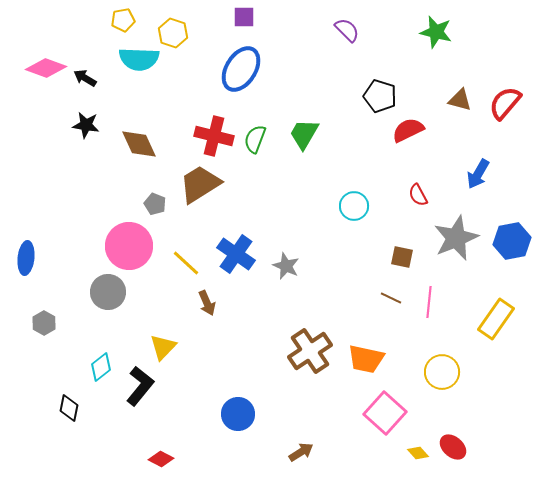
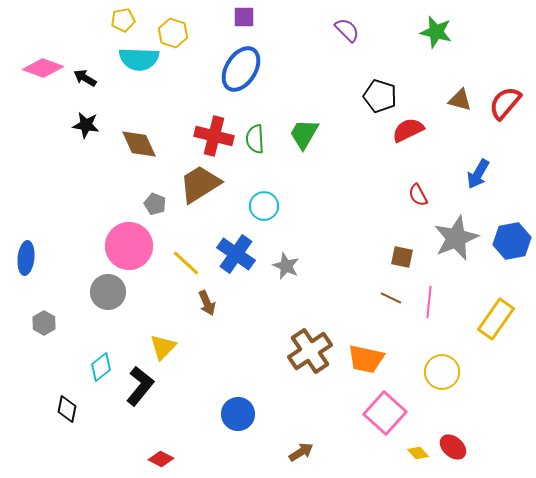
pink diamond at (46, 68): moved 3 px left
green semicircle at (255, 139): rotated 24 degrees counterclockwise
cyan circle at (354, 206): moved 90 px left
black diamond at (69, 408): moved 2 px left, 1 px down
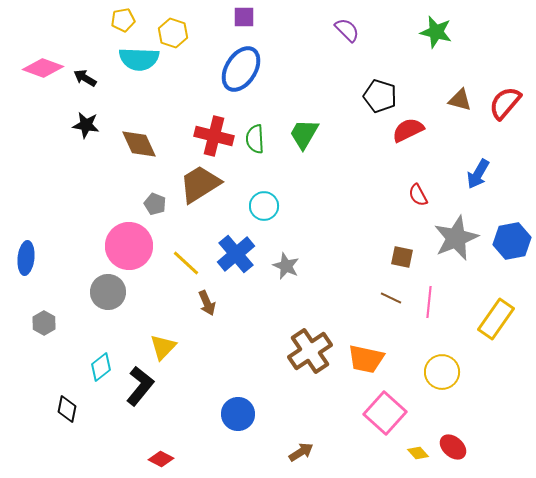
blue cross at (236, 254): rotated 15 degrees clockwise
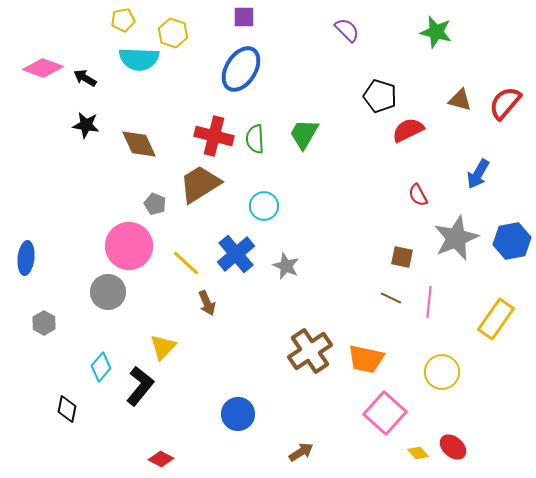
cyan diamond at (101, 367): rotated 12 degrees counterclockwise
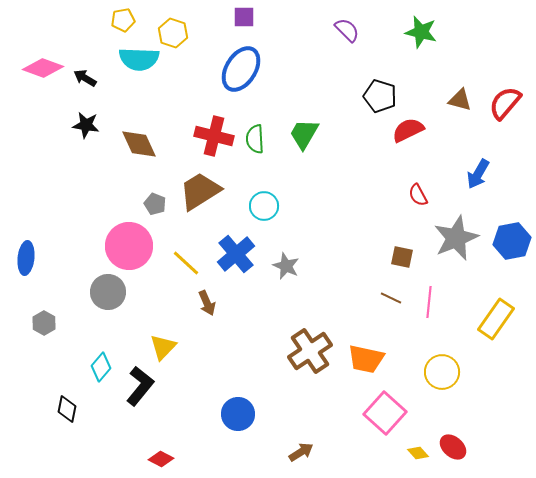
green star at (436, 32): moved 15 px left
brown trapezoid at (200, 184): moved 7 px down
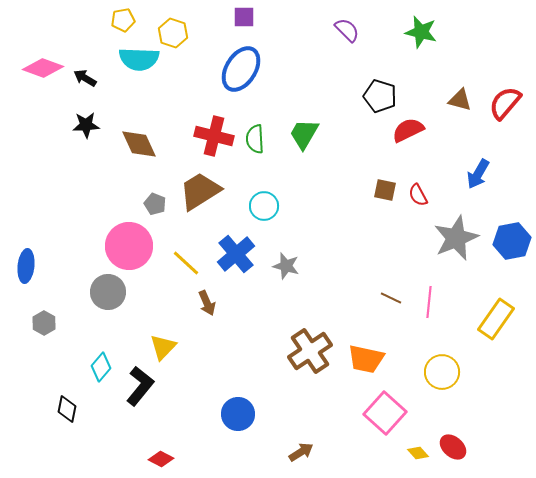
black star at (86, 125): rotated 12 degrees counterclockwise
brown square at (402, 257): moved 17 px left, 67 px up
blue ellipse at (26, 258): moved 8 px down
gray star at (286, 266): rotated 8 degrees counterclockwise
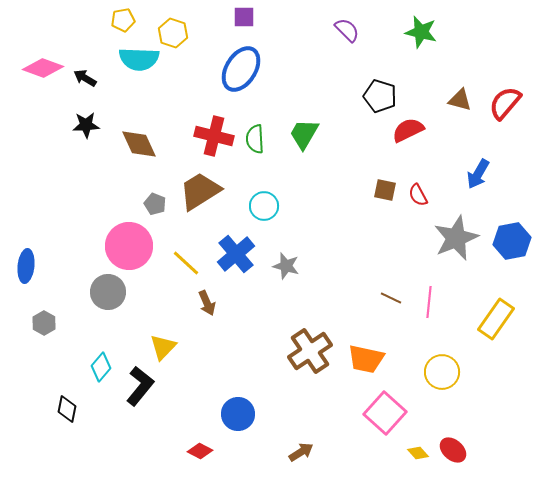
red ellipse at (453, 447): moved 3 px down
red diamond at (161, 459): moved 39 px right, 8 px up
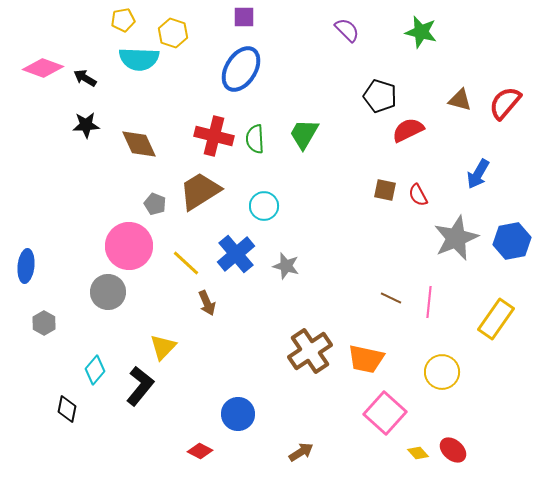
cyan diamond at (101, 367): moved 6 px left, 3 px down
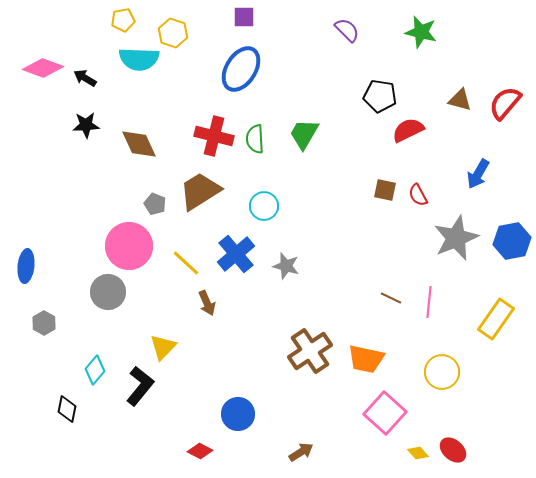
black pentagon at (380, 96): rotated 8 degrees counterclockwise
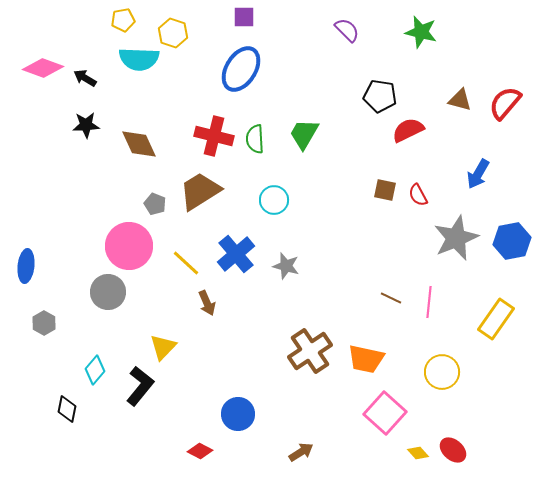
cyan circle at (264, 206): moved 10 px right, 6 px up
